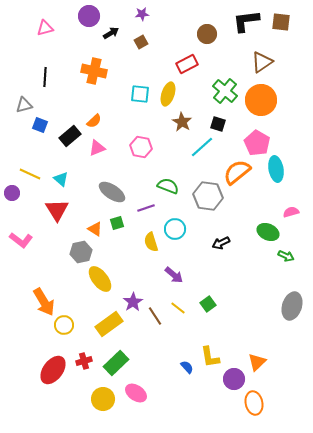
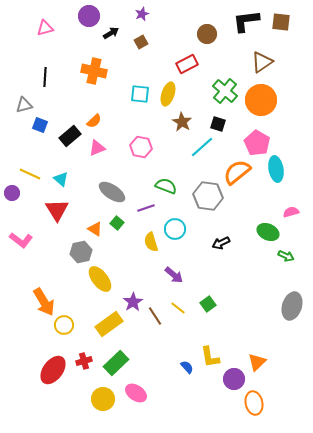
purple star at (142, 14): rotated 16 degrees counterclockwise
green semicircle at (168, 186): moved 2 px left
green square at (117, 223): rotated 32 degrees counterclockwise
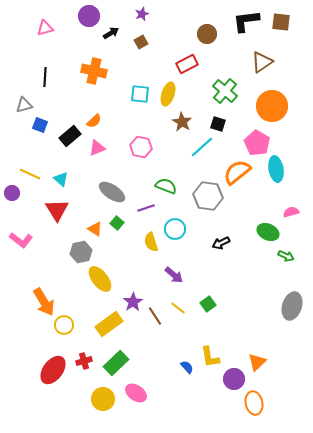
orange circle at (261, 100): moved 11 px right, 6 px down
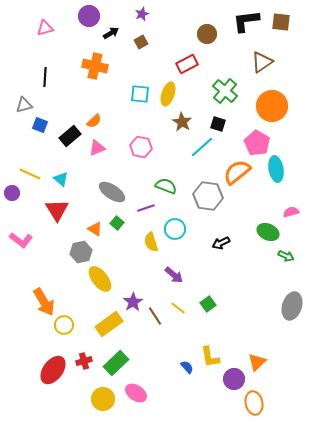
orange cross at (94, 71): moved 1 px right, 5 px up
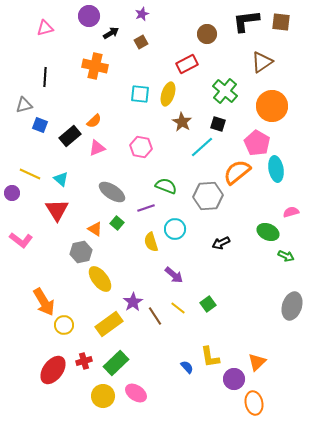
gray hexagon at (208, 196): rotated 12 degrees counterclockwise
yellow circle at (103, 399): moved 3 px up
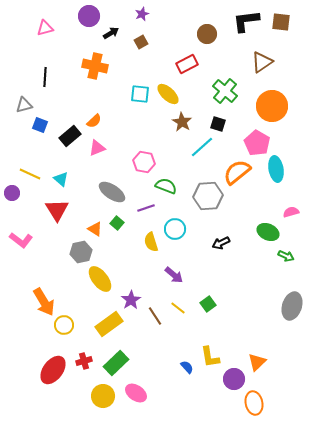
yellow ellipse at (168, 94): rotated 65 degrees counterclockwise
pink hexagon at (141, 147): moved 3 px right, 15 px down
purple star at (133, 302): moved 2 px left, 2 px up
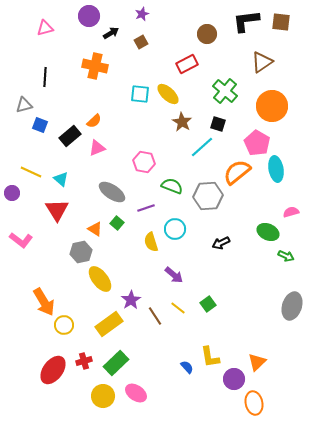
yellow line at (30, 174): moved 1 px right, 2 px up
green semicircle at (166, 186): moved 6 px right
